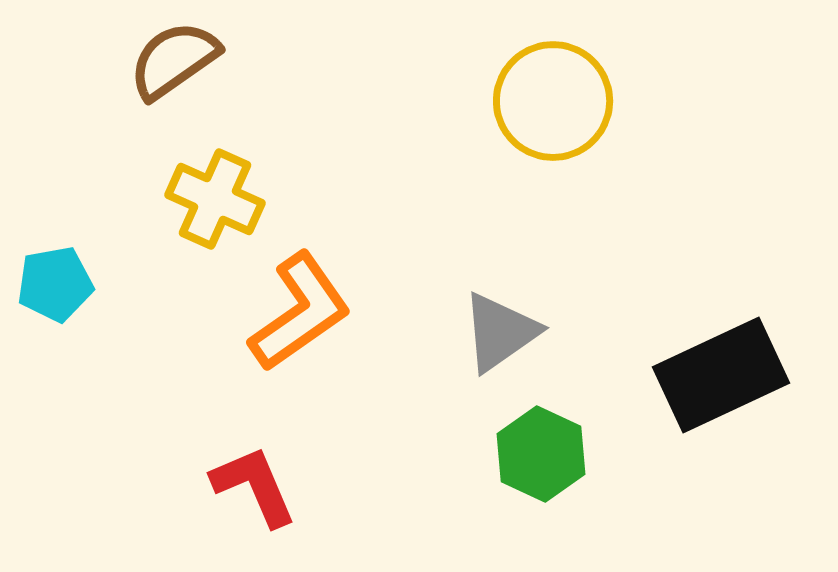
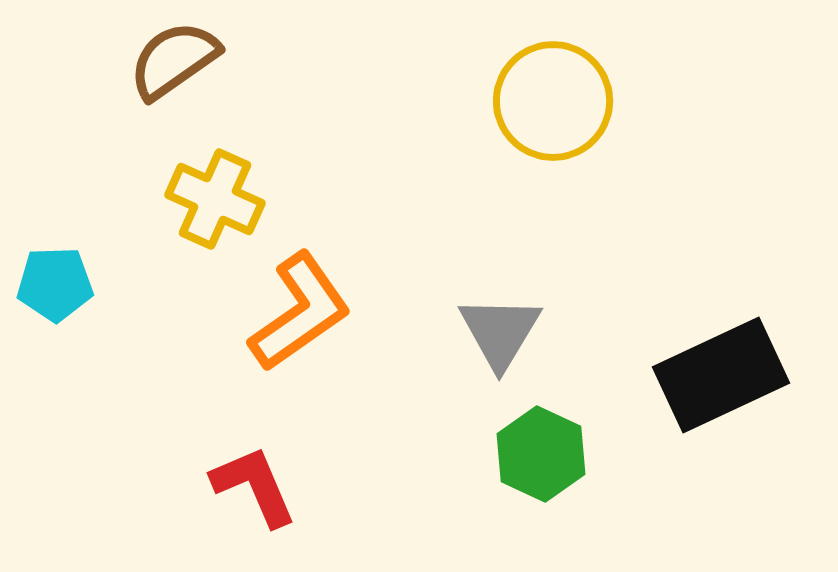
cyan pentagon: rotated 8 degrees clockwise
gray triangle: rotated 24 degrees counterclockwise
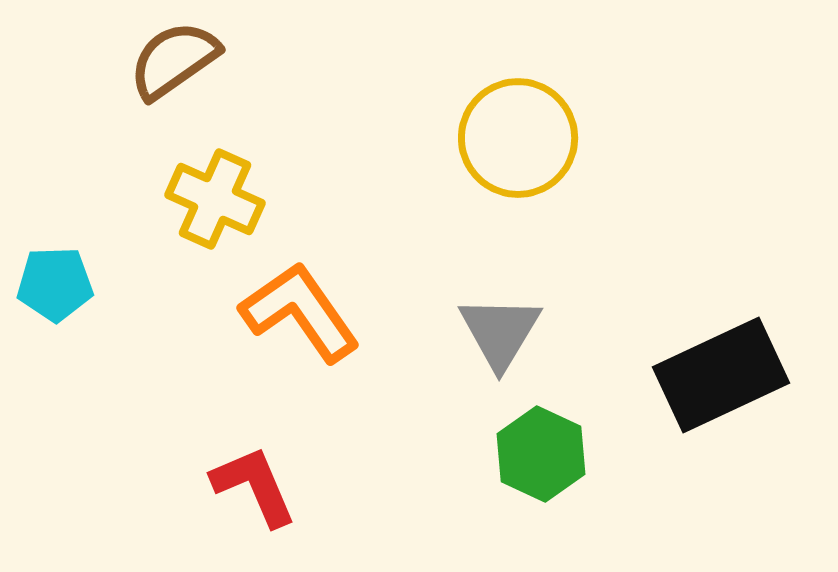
yellow circle: moved 35 px left, 37 px down
orange L-shape: rotated 90 degrees counterclockwise
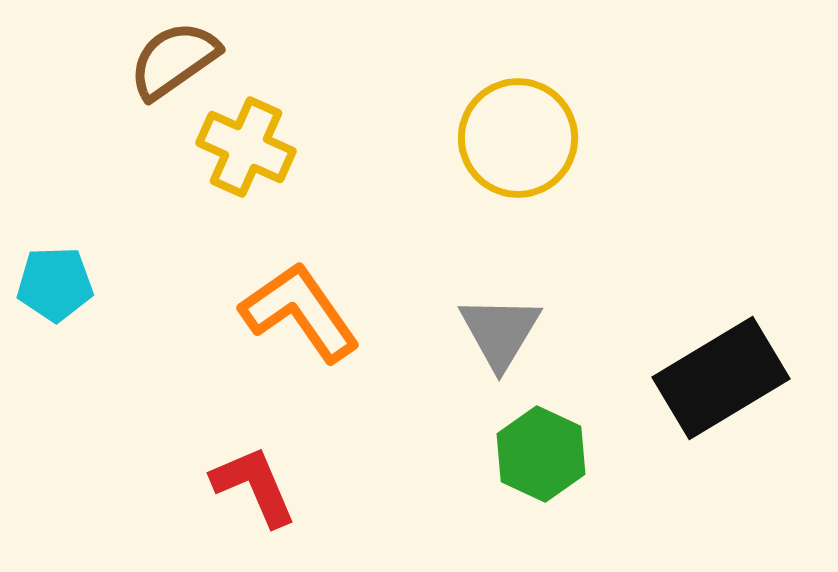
yellow cross: moved 31 px right, 52 px up
black rectangle: moved 3 px down; rotated 6 degrees counterclockwise
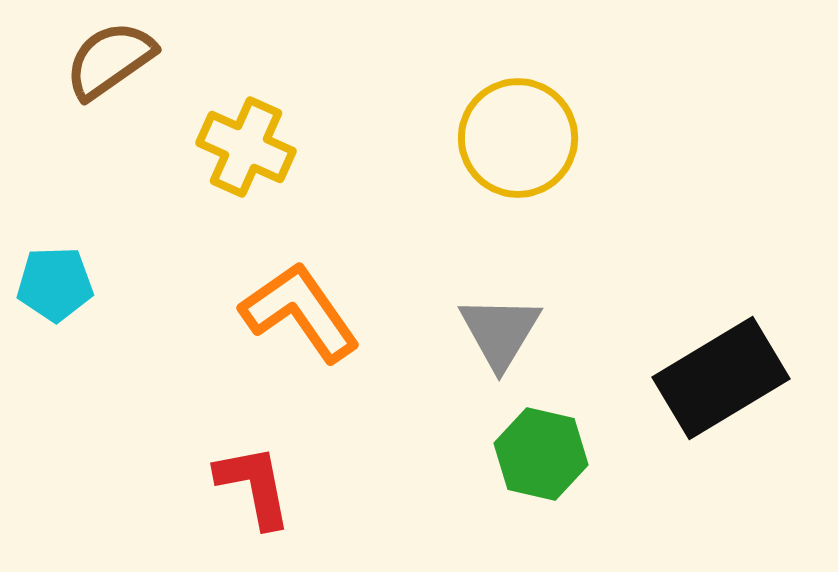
brown semicircle: moved 64 px left
green hexagon: rotated 12 degrees counterclockwise
red L-shape: rotated 12 degrees clockwise
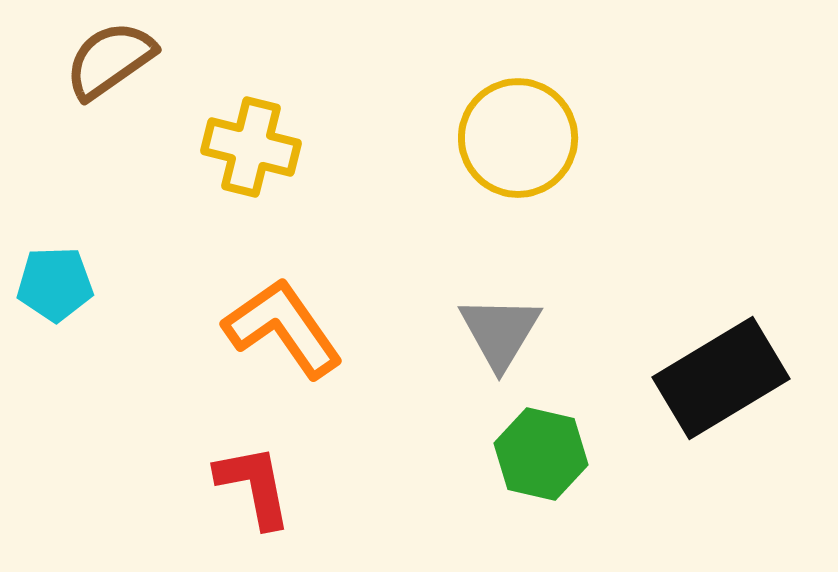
yellow cross: moved 5 px right; rotated 10 degrees counterclockwise
orange L-shape: moved 17 px left, 16 px down
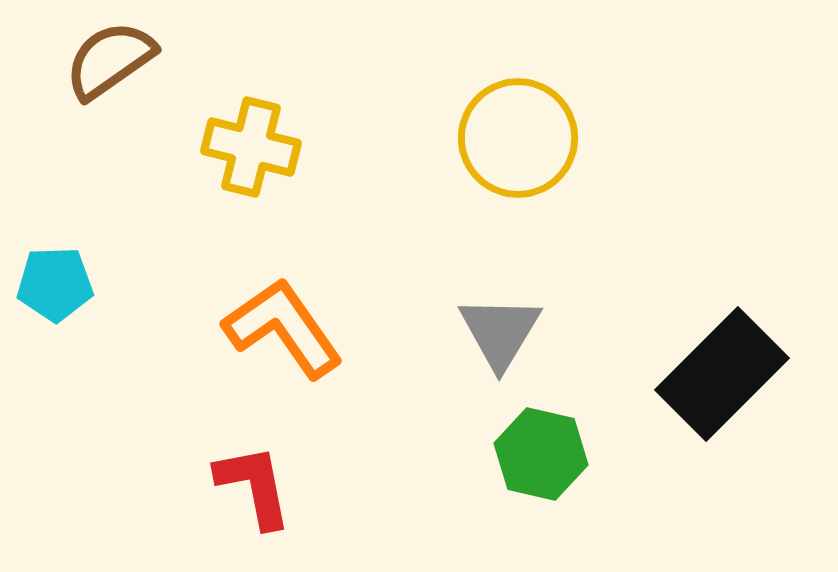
black rectangle: moved 1 px right, 4 px up; rotated 14 degrees counterclockwise
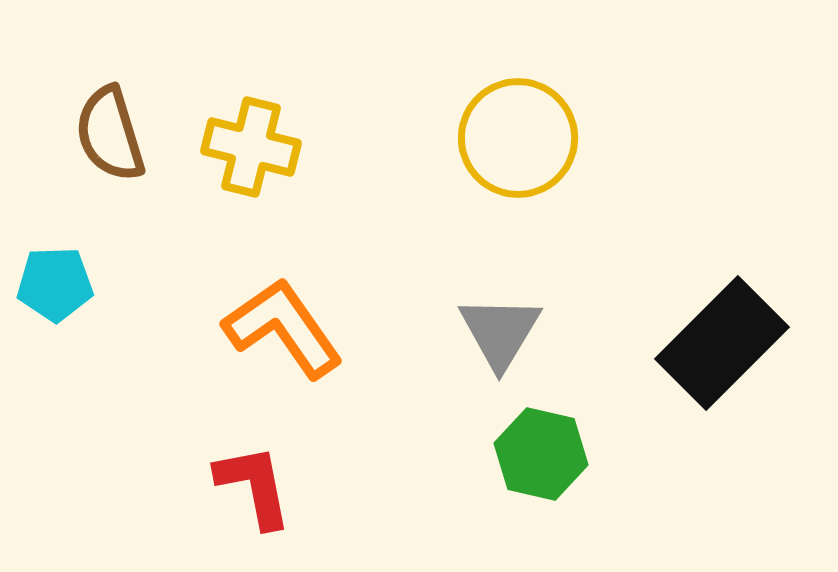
brown semicircle: moved 74 px down; rotated 72 degrees counterclockwise
black rectangle: moved 31 px up
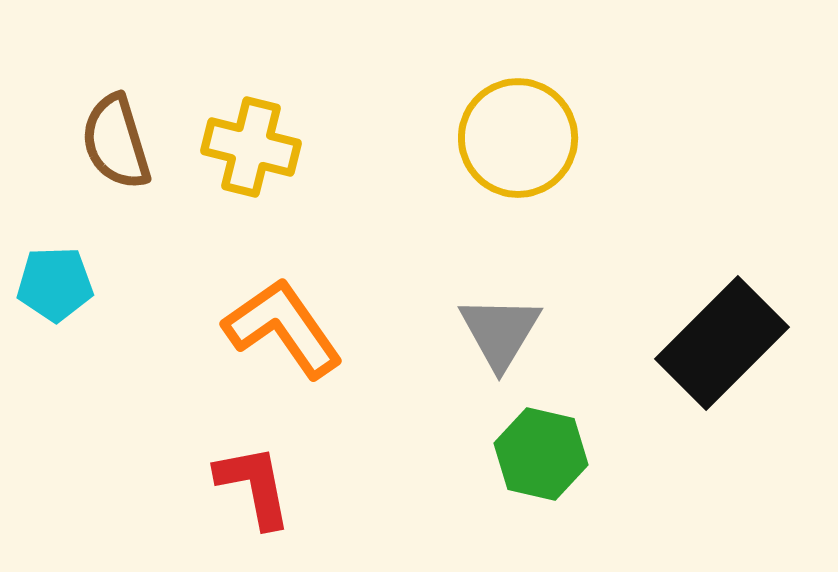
brown semicircle: moved 6 px right, 8 px down
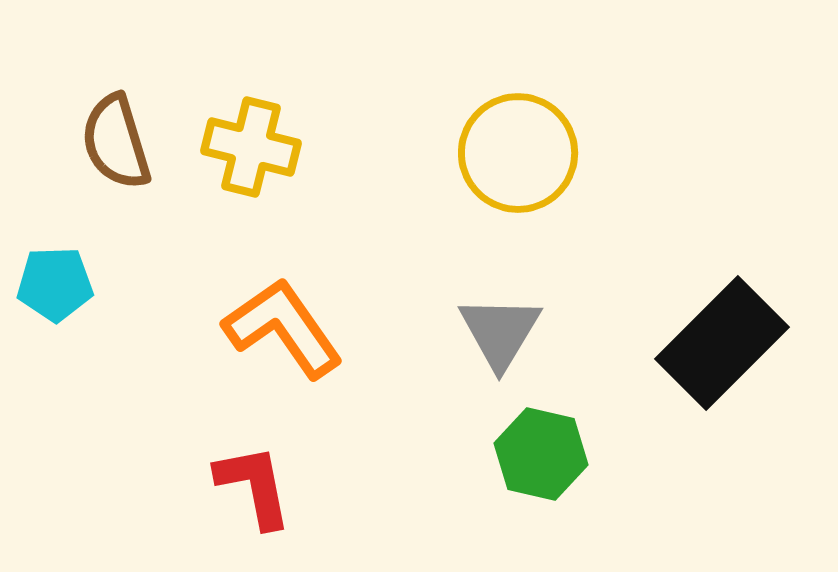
yellow circle: moved 15 px down
